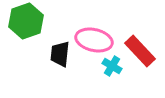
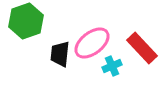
pink ellipse: moved 2 px left, 3 px down; rotated 51 degrees counterclockwise
red rectangle: moved 2 px right, 3 px up
cyan cross: rotated 36 degrees clockwise
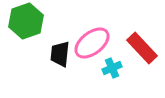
cyan cross: moved 2 px down
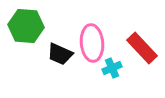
green hexagon: moved 5 px down; rotated 24 degrees clockwise
pink ellipse: rotated 57 degrees counterclockwise
black trapezoid: rotated 72 degrees counterclockwise
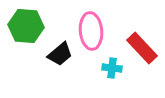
pink ellipse: moved 1 px left, 12 px up
black trapezoid: rotated 64 degrees counterclockwise
cyan cross: rotated 30 degrees clockwise
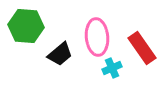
pink ellipse: moved 6 px right, 6 px down
red rectangle: rotated 8 degrees clockwise
cyan cross: rotated 30 degrees counterclockwise
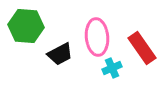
black trapezoid: rotated 12 degrees clockwise
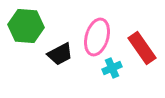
pink ellipse: rotated 21 degrees clockwise
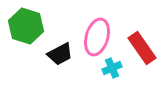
green hexagon: rotated 12 degrees clockwise
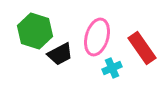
green hexagon: moved 9 px right, 5 px down
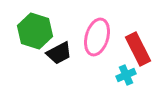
red rectangle: moved 4 px left, 1 px down; rotated 8 degrees clockwise
black trapezoid: moved 1 px left, 1 px up
cyan cross: moved 14 px right, 7 px down
